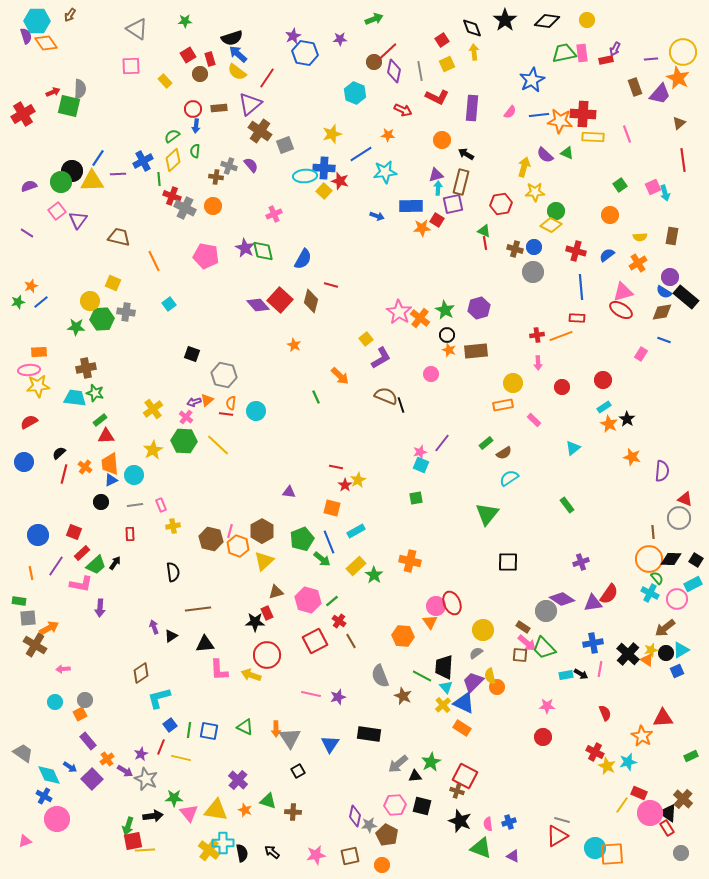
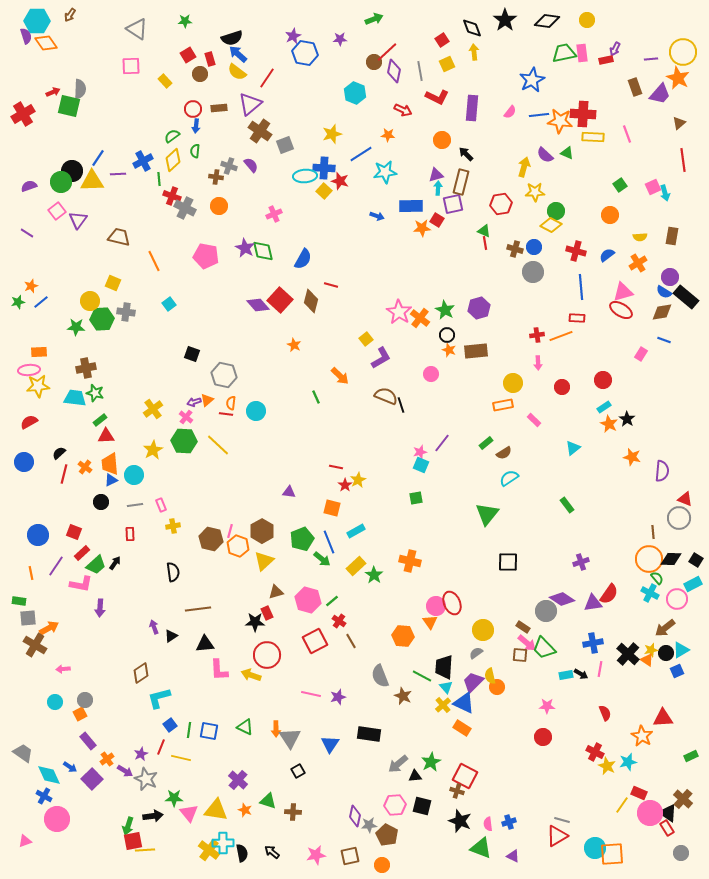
black arrow at (466, 154): rotated 14 degrees clockwise
orange circle at (213, 206): moved 6 px right
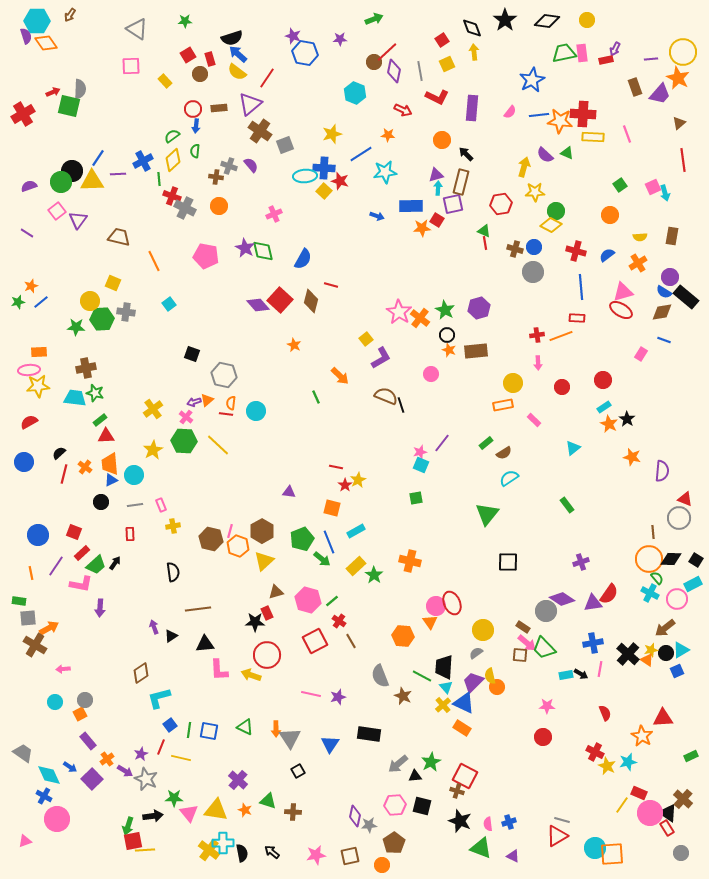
purple star at (293, 36): rotated 28 degrees counterclockwise
brown pentagon at (387, 835): moved 7 px right, 8 px down; rotated 10 degrees clockwise
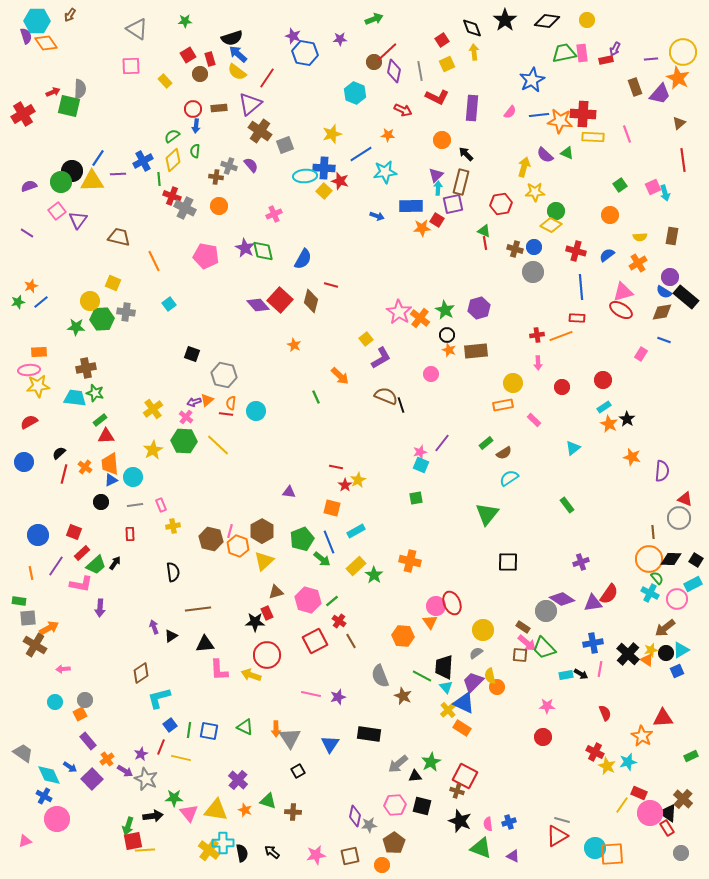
purple triangle at (436, 175): rotated 28 degrees counterclockwise
cyan circle at (134, 475): moved 1 px left, 2 px down
yellow cross at (443, 705): moved 5 px right, 5 px down
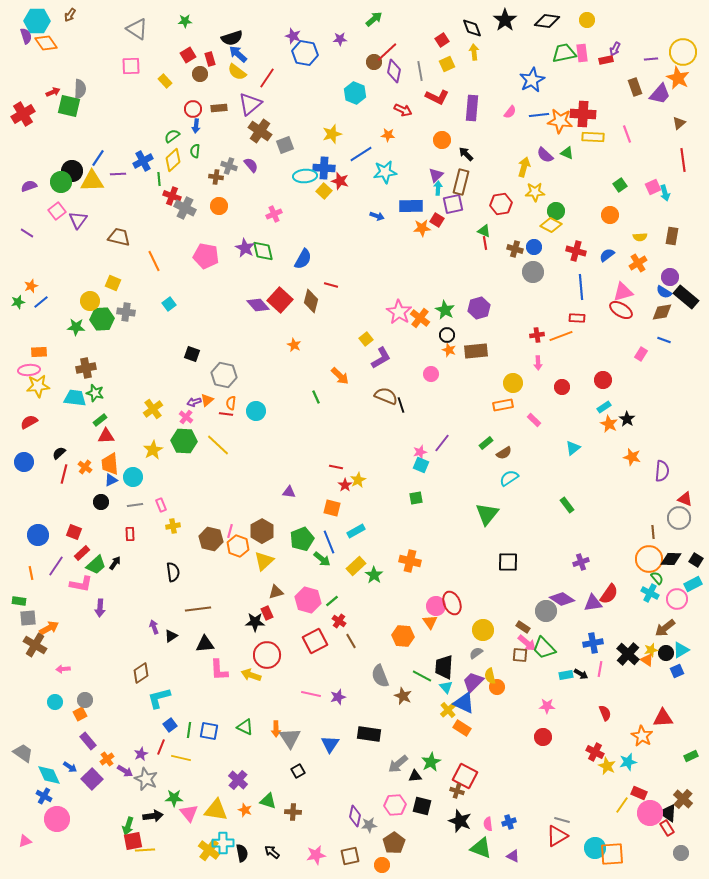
green arrow at (374, 19): rotated 18 degrees counterclockwise
